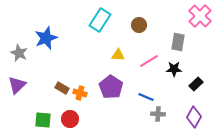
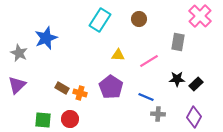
brown circle: moved 6 px up
black star: moved 3 px right, 10 px down
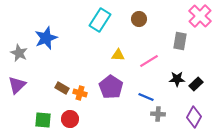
gray rectangle: moved 2 px right, 1 px up
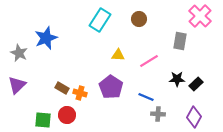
red circle: moved 3 px left, 4 px up
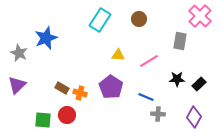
black rectangle: moved 3 px right
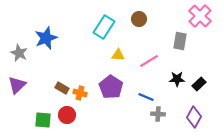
cyan rectangle: moved 4 px right, 7 px down
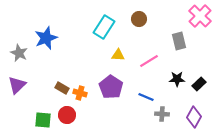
gray rectangle: moved 1 px left; rotated 24 degrees counterclockwise
gray cross: moved 4 px right
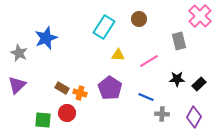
purple pentagon: moved 1 px left, 1 px down
red circle: moved 2 px up
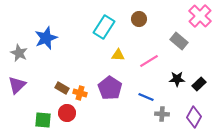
gray rectangle: rotated 36 degrees counterclockwise
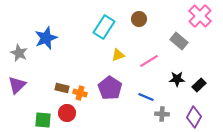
yellow triangle: rotated 24 degrees counterclockwise
black rectangle: moved 1 px down
brown rectangle: rotated 16 degrees counterclockwise
